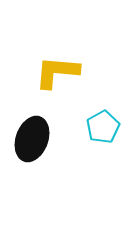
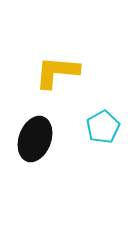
black ellipse: moved 3 px right
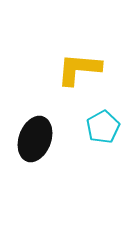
yellow L-shape: moved 22 px right, 3 px up
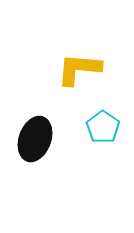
cyan pentagon: rotated 8 degrees counterclockwise
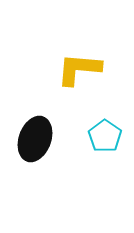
cyan pentagon: moved 2 px right, 9 px down
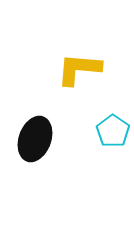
cyan pentagon: moved 8 px right, 5 px up
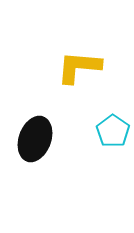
yellow L-shape: moved 2 px up
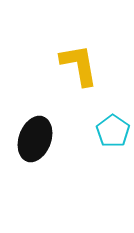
yellow L-shape: moved 2 px up; rotated 75 degrees clockwise
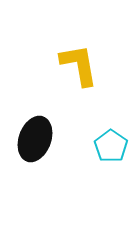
cyan pentagon: moved 2 px left, 15 px down
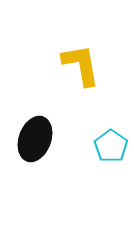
yellow L-shape: moved 2 px right
